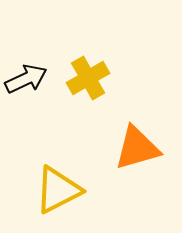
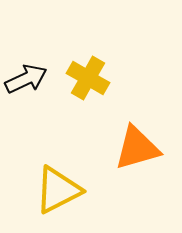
yellow cross: rotated 30 degrees counterclockwise
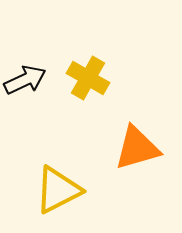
black arrow: moved 1 px left, 1 px down
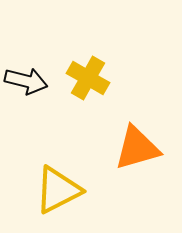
black arrow: moved 1 px right, 1 px down; rotated 39 degrees clockwise
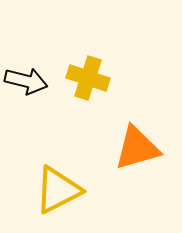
yellow cross: rotated 12 degrees counterclockwise
